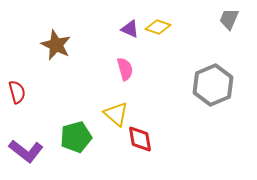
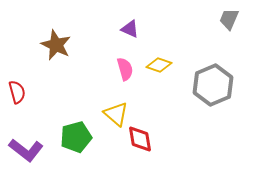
yellow diamond: moved 1 px right, 38 px down
purple L-shape: moved 1 px up
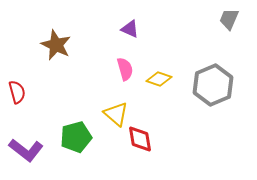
yellow diamond: moved 14 px down
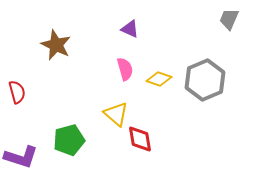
gray hexagon: moved 8 px left, 5 px up
green pentagon: moved 7 px left, 3 px down
purple L-shape: moved 5 px left, 7 px down; rotated 20 degrees counterclockwise
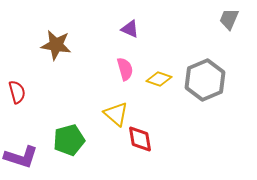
brown star: rotated 16 degrees counterclockwise
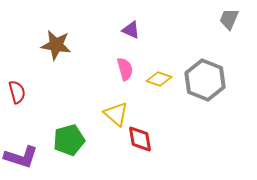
purple triangle: moved 1 px right, 1 px down
gray hexagon: rotated 15 degrees counterclockwise
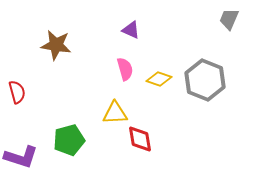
yellow triangle: moved 1 px left, 1 px up; rotated 44 degrees counterclockwise
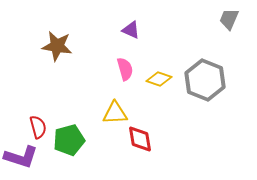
brown star: moved 1 px right, 1 px down
red semicircle: moved 21 px right, 35 px down
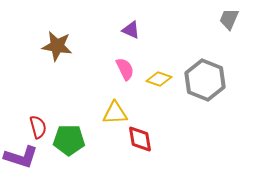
pink semicircle: rotated 10 degrees counterclockwise
green pentagon: rotated 16 degrees clockwise
